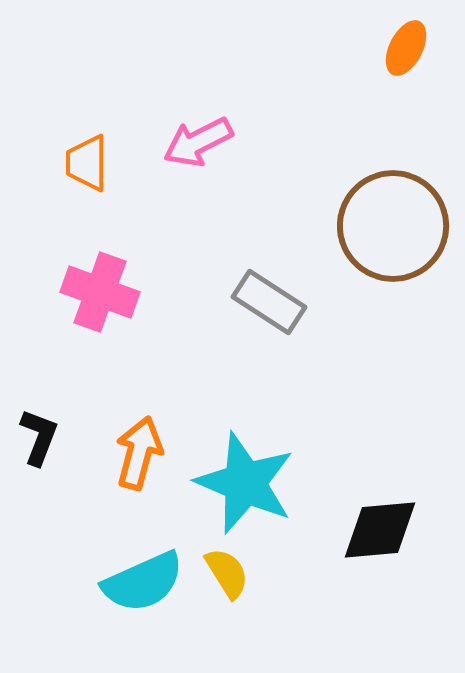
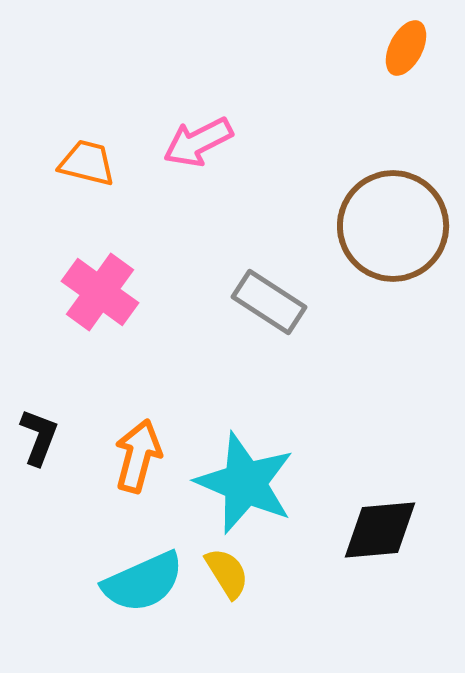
orange trapezoid: rotated 104 degrees clockwise
pink cross: rotated 16 degrees clockwise
orange arrow: moved 1 px left, 3 px down
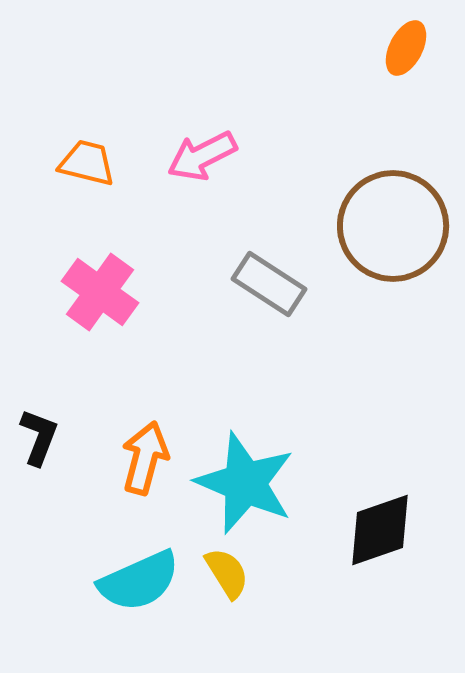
pink arrow: moved 4 px right, 14 px down
gray rectangle: moved 18 px up
orange arrow: moved 7 px right, 2 px down
black diamond: rotated 14 degrees counterclockwise
cyan semicircle: moved 4 px left, 1 px up
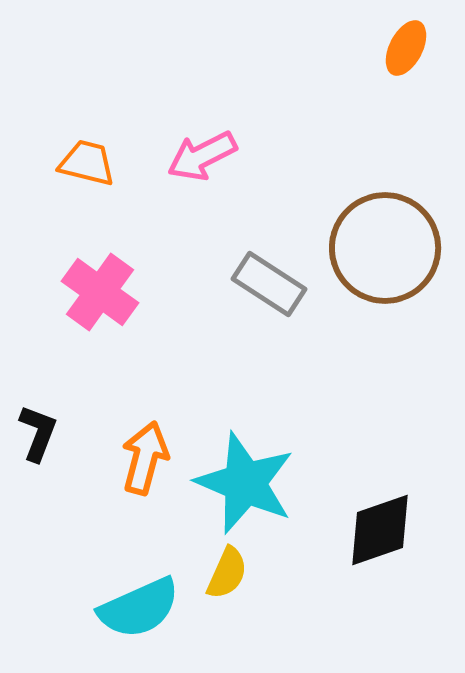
brown circle: moved 8 px left, 22 px down
black L-shape: moved 1 px left, 4 px up
yellow semicircle: rotated 56 degrees clockwise
cyan semicircle: moved 27 px down
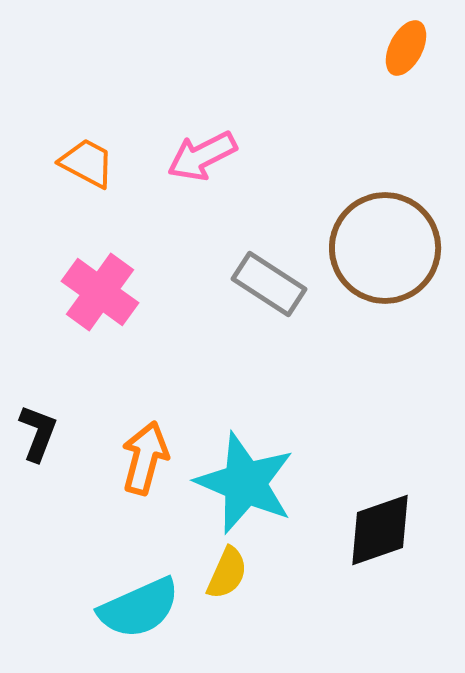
orange trapezoid: rotated 14 degrees clockwise
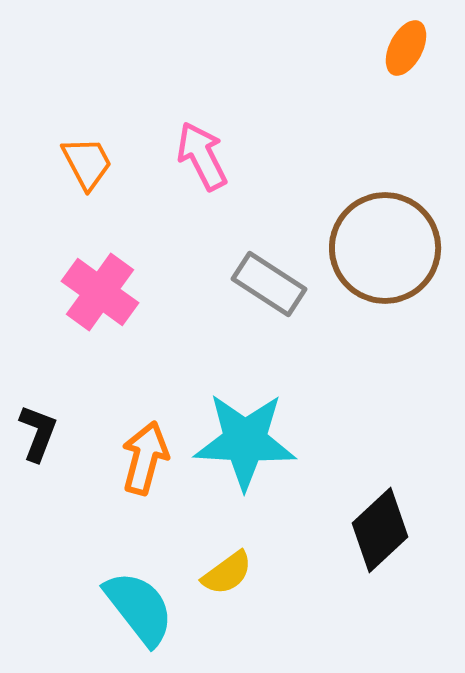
pink arrow: rotated 90 degrees clockwise
orange trapezoid: rotated 34 degrees clockwise
cyan star: moved 42 px up; rotated 20 degrees counterclockwise
black diamond: rotated 24 degrees counterclockwise
yellow semicircle: rotated 30 degrees clockwise
cyan semicircle: rotated 104 degrees counterclockwise
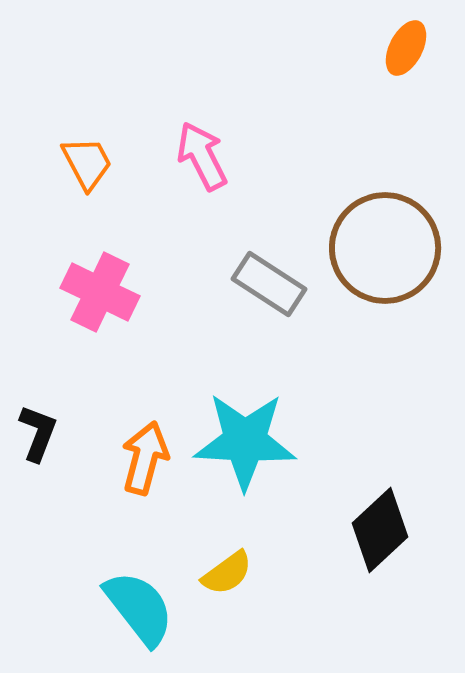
pink cross: rotated 10 degrees counterclockwise
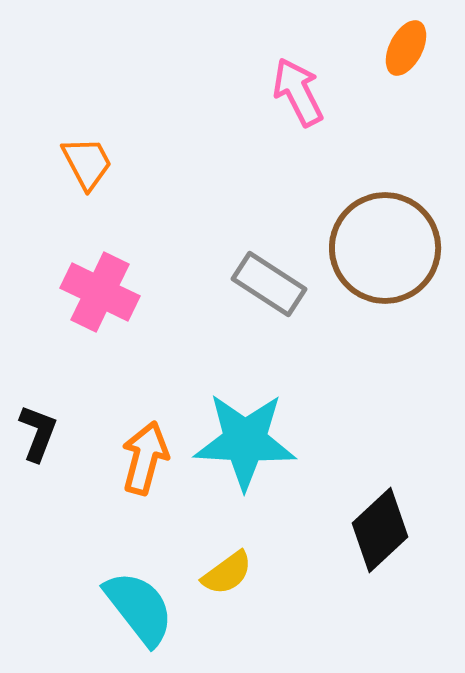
pink arrow: moved 96 px right, 64 px up
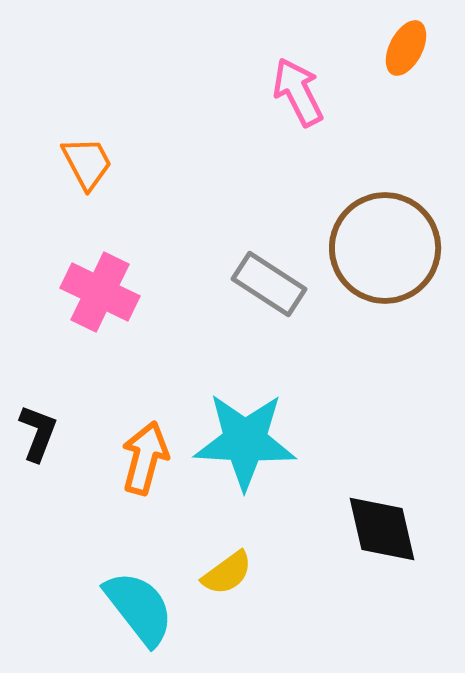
black diamond: moved 2 px right, 1 px up; rotated 60 degrees counterclockwise
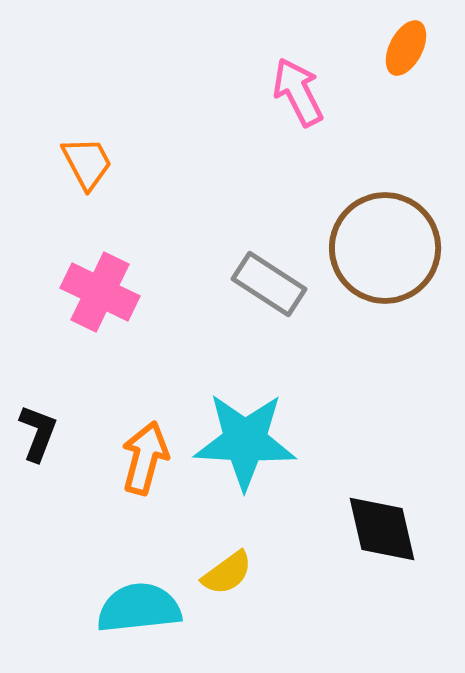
cyan semicircle: rotated 58 degrees counterclockwise
